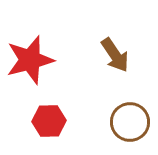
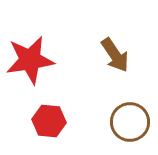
red star: rotated 6 degrees clockwise
red hexagon: rotated 8 degrees clockwise
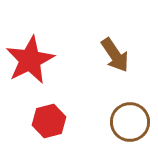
red star: rotated 18 degrees counterclockwise
red hexagon: rotated 20 degrees counterclockwise
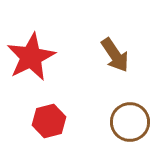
red star: moved 1 px right, 3 px up
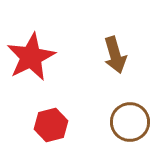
brown arrow: rotated 18 degrees clockwise
red hexagon: moved 2 px right, 4 px down
